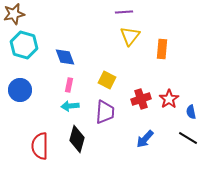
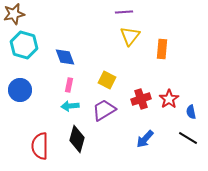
purple trapezoid: moved 1 px left, 2 px up; rotated 125 degrees counterclockwise
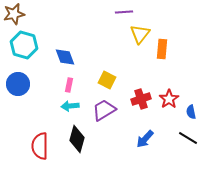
yellow triangle: moved 10 px right, 2 px up
blue circle: moved 2 px left, 6 px up
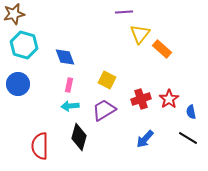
orange rectangle: rotated 54 degrees counterclockwise
black diamond: moved 2 px right, 2 px up
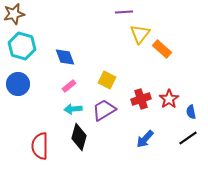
cyan hexagon: moved 2 px left, 1 px down
pink rectangle: moved 1 px down; rotated 40 degrees clockwise
cyan arrow: moved 3 px right, 3 px down
black line: rotated 66 degrees counterclockwise
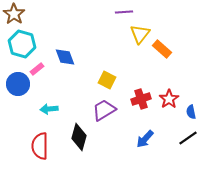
brown star: rotated 25 degrees counterclockwise
cyan hexagon: moved 2 px up
pink rectangle: moved 32 px left, 17 px up
cyan arrow: moved 24 px left
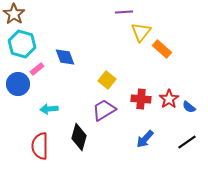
yellow triangle: moved 1 px right, 2 px up
yellow square: rotated 12 degrees clockwise
red cross: rotated 24 degrees clockwise
blue semicircle: moved 2 px left, 5 px up; rotated 40 degrees counterclockwise
black line: moved 1 px left, 4 px down
